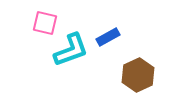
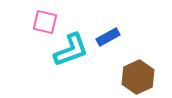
pink square: moved 1 px up
brown hexagon: moved 2 px down
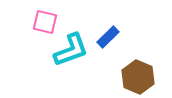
blue rectangle: rotated 15 degrees counterclockwise
brown hexagon: rotated 12 degrees counterclockwise
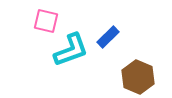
pink square: moved 1 px right, 1 px up
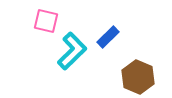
cyan L-shape: moved 1 px right, 1 px down; rotated 24 degrees counterclockwise
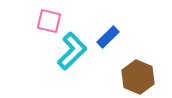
pink square: moved 3 px right
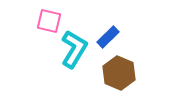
cyan L-shape: moved 2 px right, 2 px up; rotated 15 degrees counterclockwise
brown hexagon: moved 19 px left, 4 px up
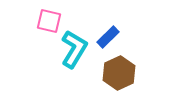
brown hexagon: rotated 12 degrees clockwise
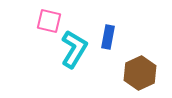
blue rectangle: rotated 35 degrees counterclockwise
brown hexagon: moved 21 px right
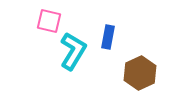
cyan L-shape: moved 1 px left, 2 px down
